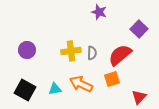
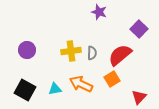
orange square: rotated 14 degrees counterclockwise
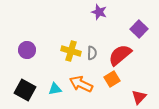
yellow cross: rotated 24 degrees clockwise
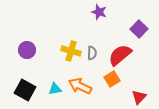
orange arrow: moved 1 px left, 2 px down
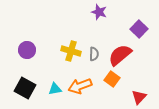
gray semicircle: moved 2 px right, 1 px down
orange square: rotated 21 degrees counterclockwise
orange arrow: rotated 45 degrees counterclockwise
black square: moved 2 px up
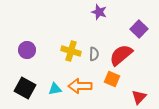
red semicircle: moved 1 px right
orange square: rotated 14 degrees counterclockwise
orange arrow: rotated 20 degrees clockwise
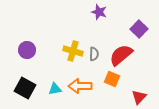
yellow cross: moved 2 px right
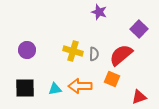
black square: rotated 30 degrees counterclockwise
red triangle: rotated 28 degrees clockwise
